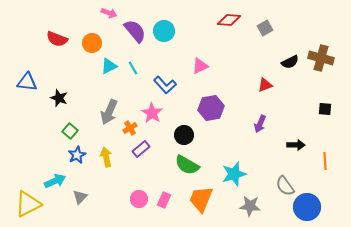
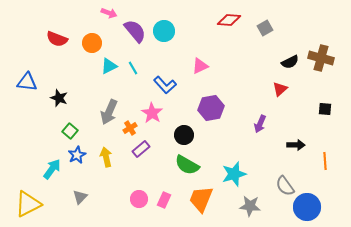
red triangle: moved 15 px right, 4 px down; rotated 21 degrees counterclockwise
cyan arrow: moved 3 px left, 12 px up; rotated 30 degrees counterclockwise
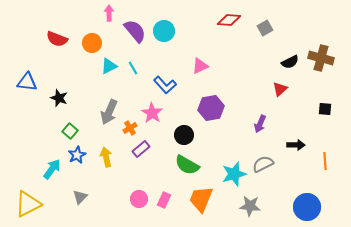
pink arrow: rotated 112 degrees counterclockwise
gray semicircle: moved 22 px left, 22 px up; rotated 100 degrees clockwise
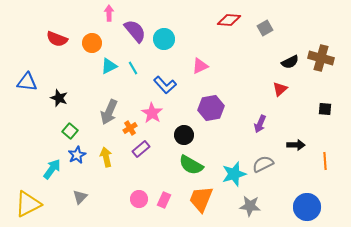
cyan circle: moved 8 px down
green semicircle: moved 4 px right
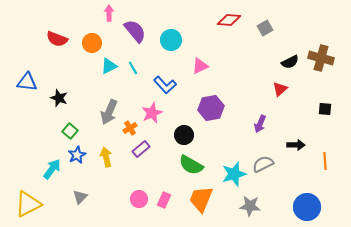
cyan circle: moved 7 px right, 1 px down
pink star: rotated 15 degrees clockwise
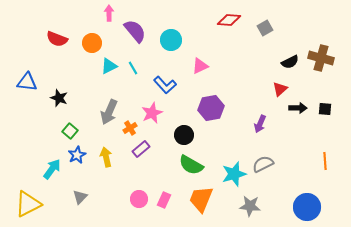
black arrow: moved 2 px right, 37 px up
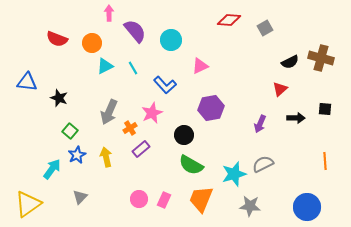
cyan triangle: moved 4 px left
black arrow: moved 2 px left, 10 px down
yellow triangle: rotated 8 degrees counterclockwise
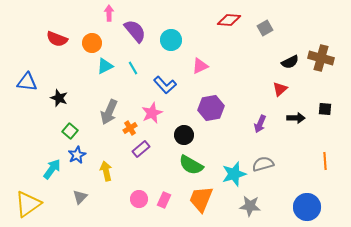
yellow arrow: moved 14 px down
gray semicircle: rotated 10 degrees clockwise
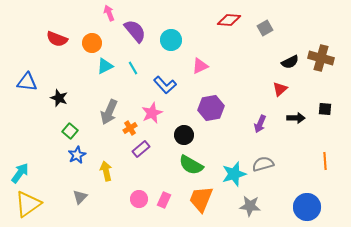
pink arrow: rotated 21 degrees counterclockwise
cyan arrow: moved 32 px left, 4 px down
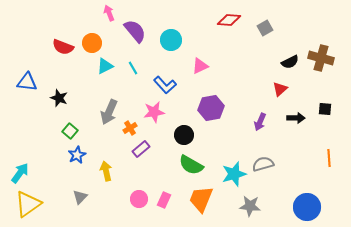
red semicircle: moved 6 px right, 8 px down
pink star: moved 2 px right, 1 px up; rotated 15 degrees clockwise
purple arrow: moved 2 px up
orange line: moved 4 px right, 3 px up
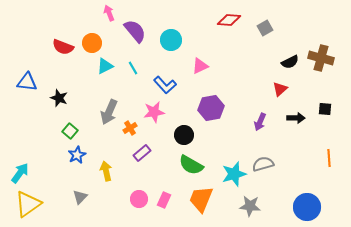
purple rectangle: moved 1 px right, 4 px down
